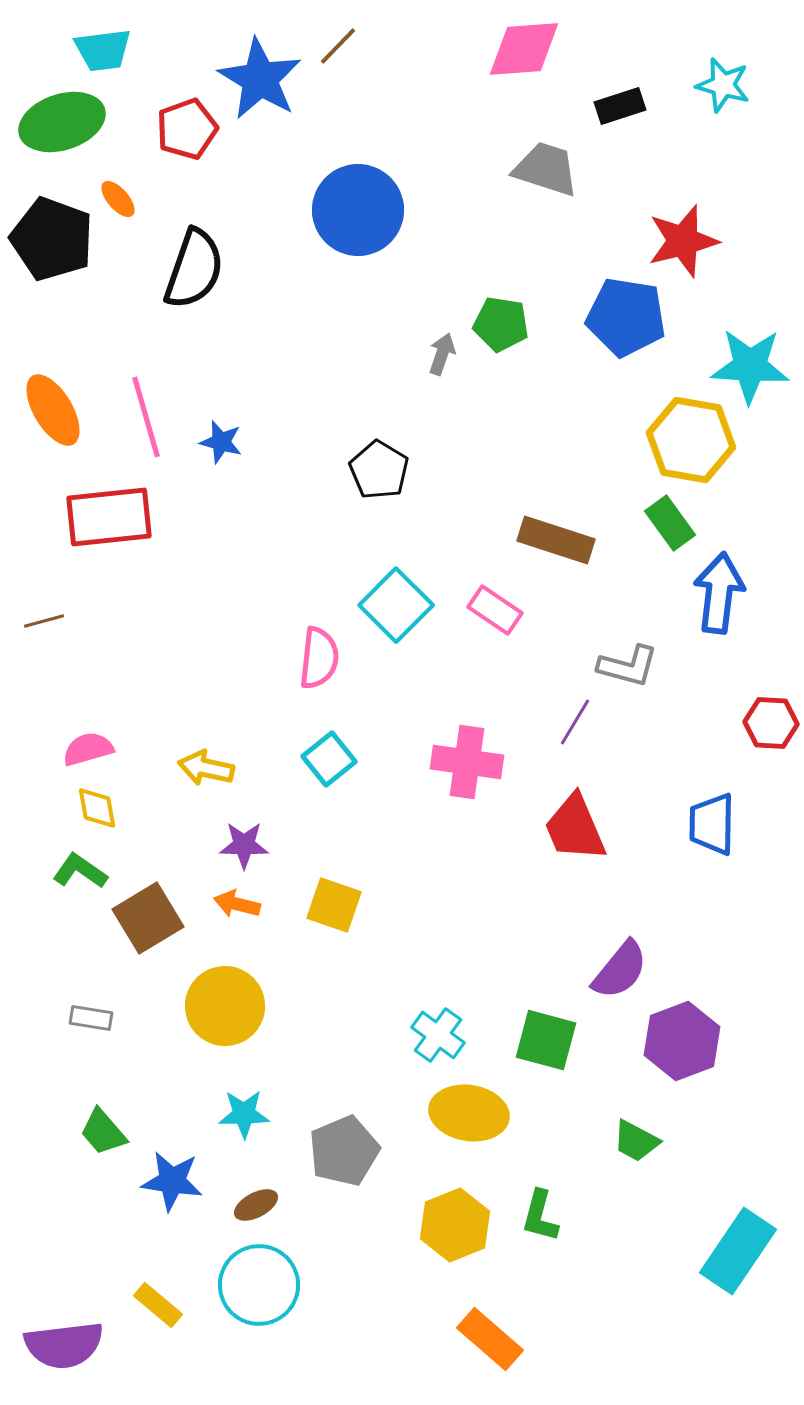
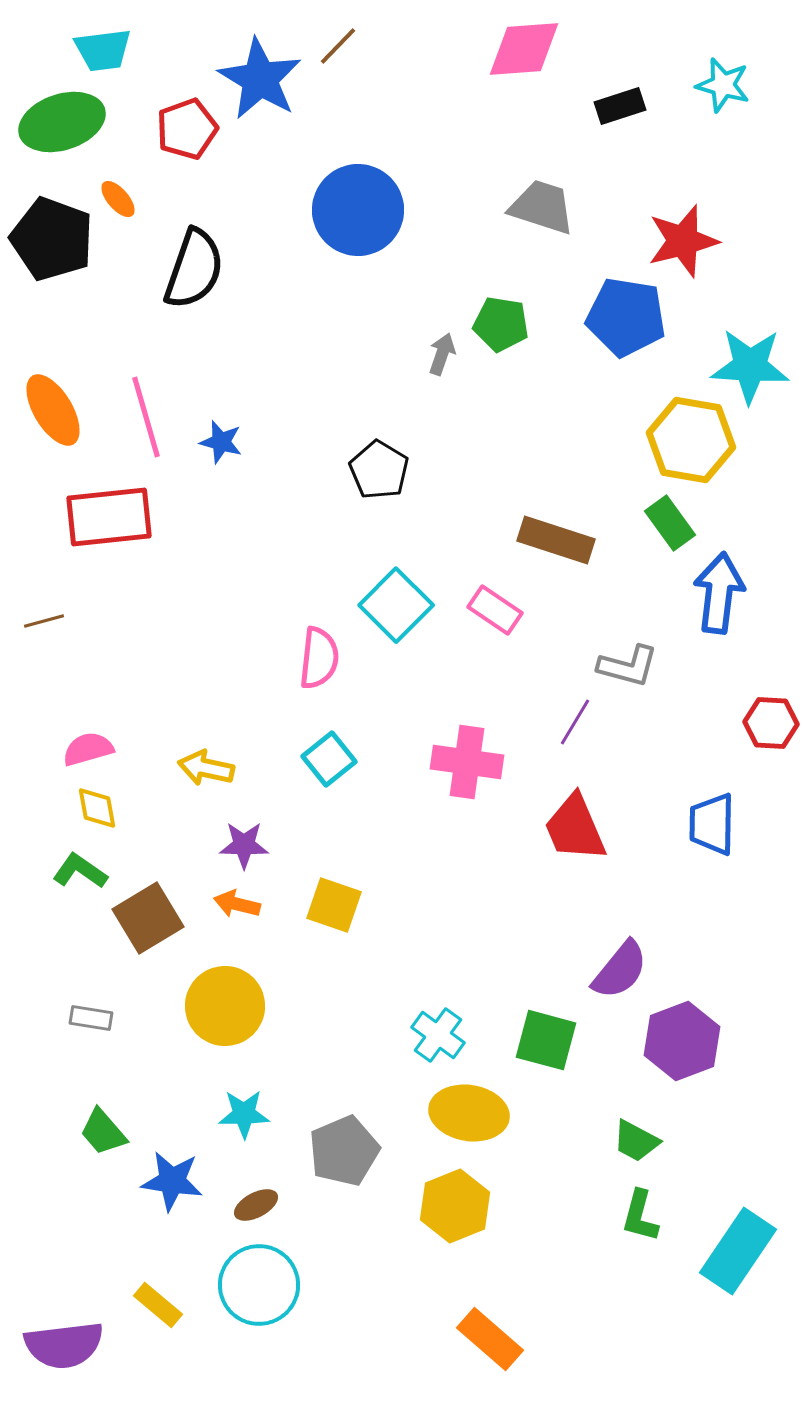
gray trapezoid at (546, 169): moved 4 px left, 38 px down
green L-shape at (540, 1216): moved 100 px right
yellow hexagon at (455, 1225): moved 19 px up
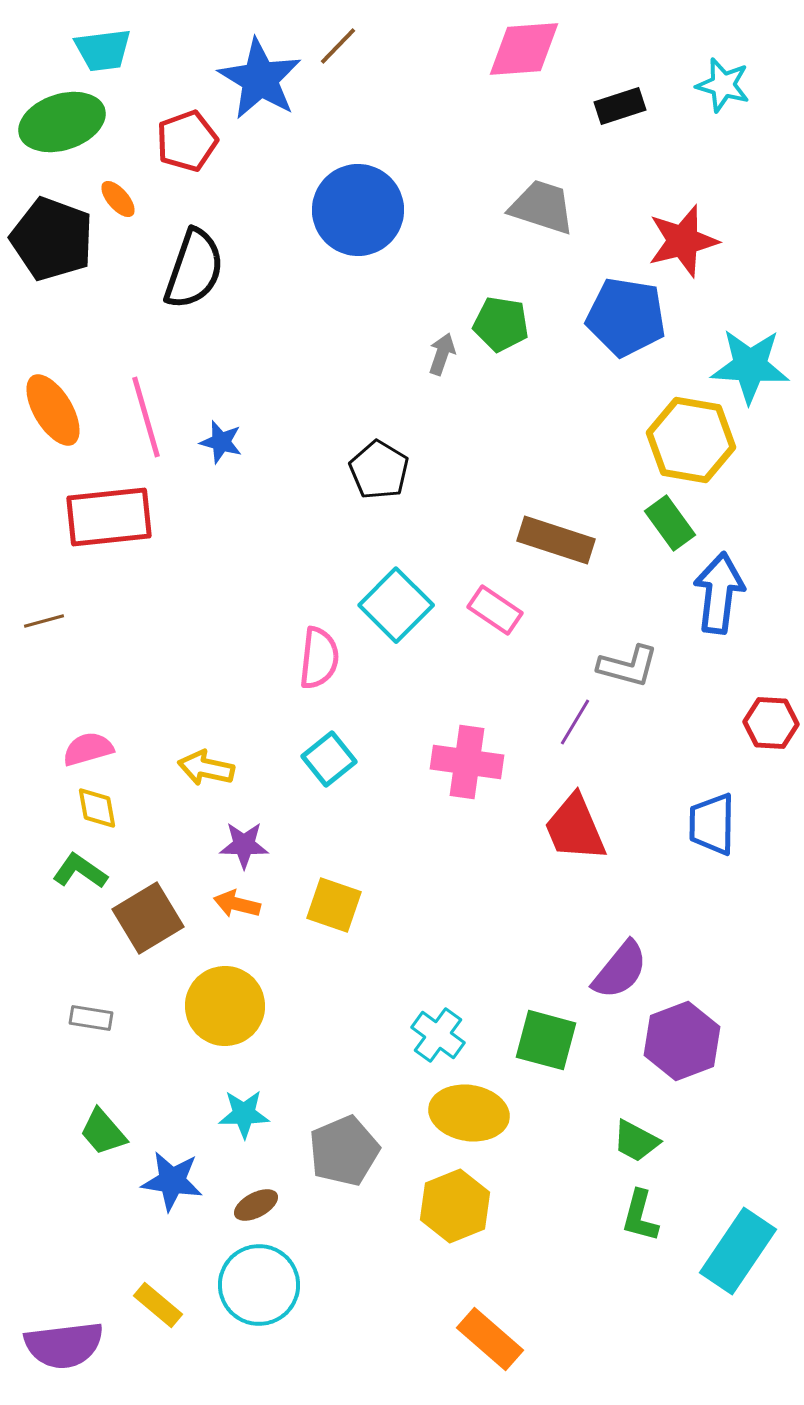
red pentagon at (187, 129): moved 12 px down
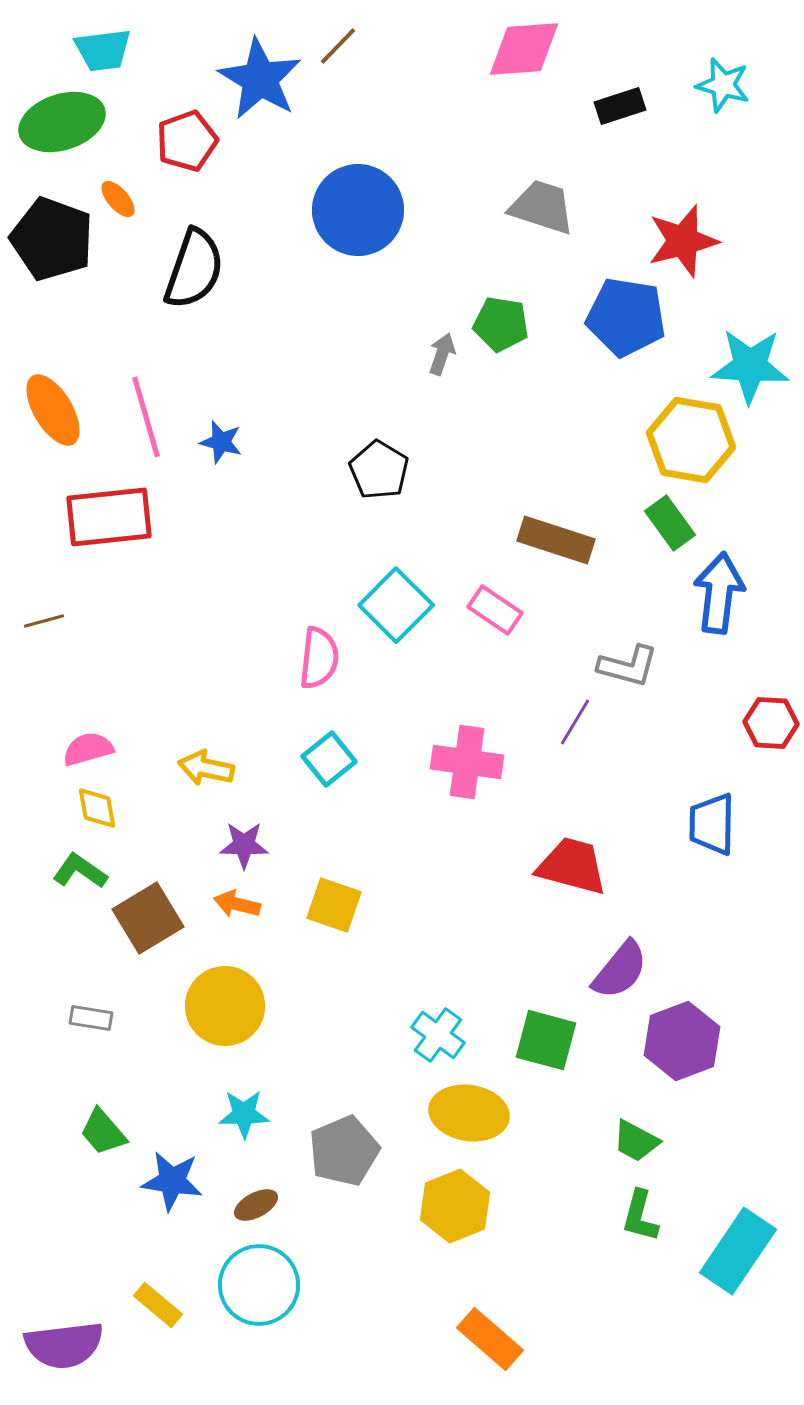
red trapezoid at (575, 828): moved 3 px left, 38 px down; rotated 128 degrees clockwise
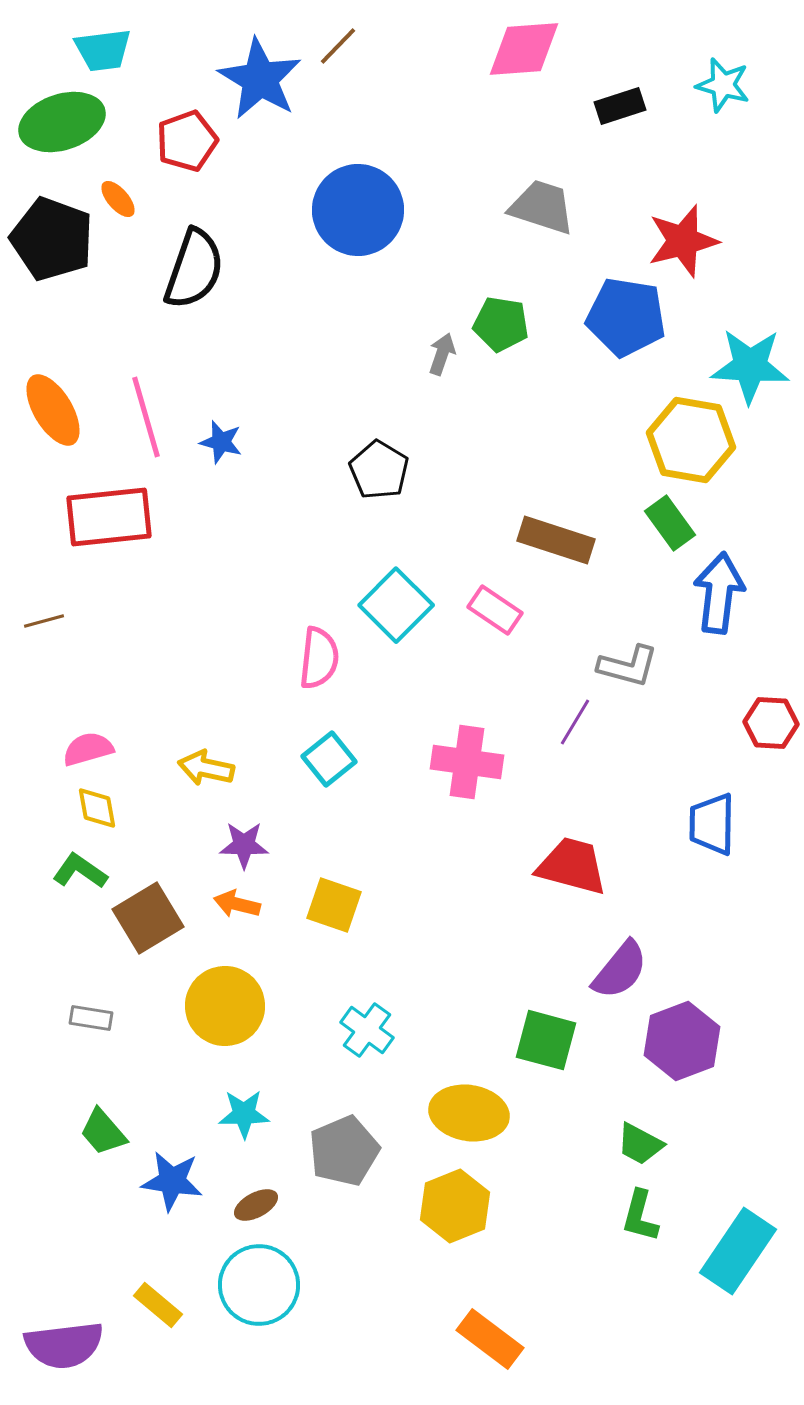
cyan cross at (438, 1035): moved 71 px left, 5 px up
green trapezoid at (636, 1141): moved 4 px right, 3 px down
orange rectangle at (490, 1339): rotated 4 degrees counterclockwise
